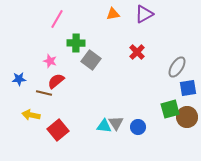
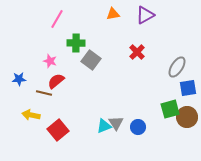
purple triangle: moved 1 px right, 1 px down
cyan triangle: rotated 28 degrees counterclockwise
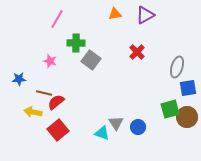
orange triangle: moved 2 px right
gray ellipse: rotated 15 degrees counterclockwise
red semicircle: moved 21 px down
yellow arrow: moved 2 px right, 3 px up
cyan triangle: moved 2 px left, 7 px down; rotated 42 degrees clockwise
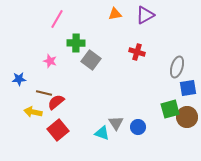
red cross: rotated 28 degrees counterclockwise
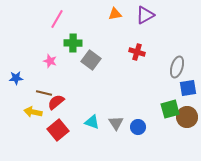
green cross: moved 3 px left
blue star: moved 3 px left, 1 px up
cyan triangle: moved 10 px left, 11 px up
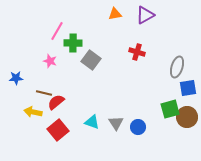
pink line: moved 12 px down
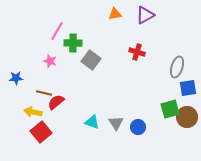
red square: moved 17 px left, 2 px down
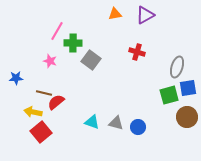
green square: moved 1 px left, 14 px up
gray triangle: rotated 42 degrees counterclockwise
